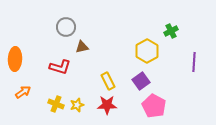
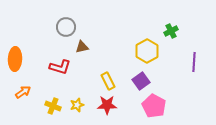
yellow cross: moved 3 px left, 2 px down
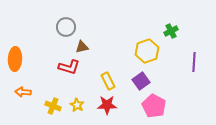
yellow hexagon: rotated 10 degrees clockwise
red L-shape: moved 9 px right
orange arrow: rotated 140 degrees counterclockwise
yellow star: rotated 24 degrees counterclockwise
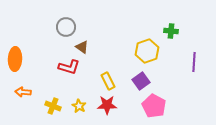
green cross: rotated 32 degrees clockwise
brown triangle: rotated 48 degrees clockwise
yellow star: moved 2 px right, 1 px down
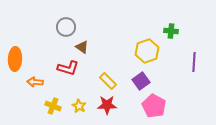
red L-shape: moved 1 px left, 1 px down
yellow rectangle: rotated 18 degrees counterclockwise
orange arrow: moved 12 px right, 10 px up
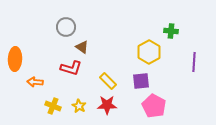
yellow hexagon: moved 2 px right, 1 px down; rotated 10 degrees counterclockwise
red L-shape: moved 3 px right
purple square: rotated 30 degrees clockwise
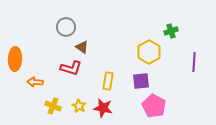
green cross: rotated 24 degrees counterclockwise
yellow rectangle: rotated 54 degrees clockwise
red star: moved 4 px left, 3 px down; rotated 12 degrees clockwise
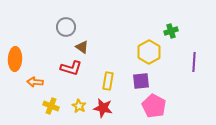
yellow cross: moved 2 px left
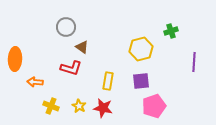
yellow hexagon: moved 8 px left, 3 px up; rotated 15 degrees clockwise
pink pentagon: rotated 25 degrees clockwise
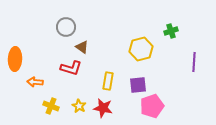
purple square: moved 3 px left, 4 px down
pink pentagon: moved 2 px left
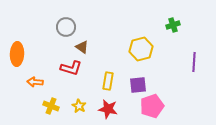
green cross: moved 2 px right, 6 px up
orange ellipse: moved 2 px right, 5 px up
red star: moved 5 px right, 1 px down
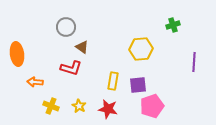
yellow hexagon: rotated 10 degrees clockwise
orange ellipse: rotated 10 degrees counterclockwise
yellow rectangle: moved 5 px right
